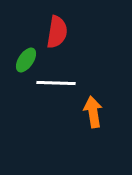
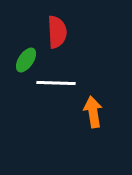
red semicircle: rotated 12 degrees counterclockwise
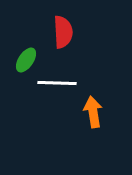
red semicircle: moved 6 px right
white line: moved 1 px right
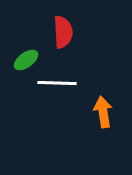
green ellipse: rotated 20 degrees clockwise
orange arrow: moved 10 px right
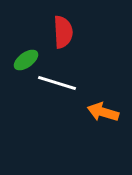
white line: rotated 15 degrees clockwise
orange arrow: rotated 64 degrees counterclockwise
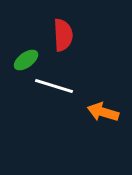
red semicircle: moved 3 px down
white line: moved 3 px left, 3 px down
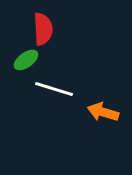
red semicircle: moved 20 px left, 6 px up
white line: moved 3 px down
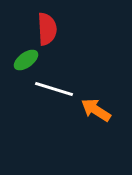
red semicircle: moved 4 px right
orange arrow: moved 7 px left, 2 px up; rotated 16 degrees clockwise
